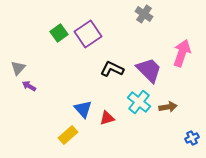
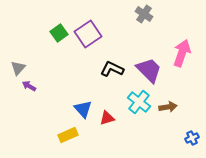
yellow rectangle: rotated 18 degrees clockwise
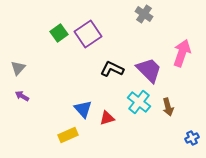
purple arrow: moved 7 px left, 10 px down
brown arrow: rotated 84 degrees clockwise
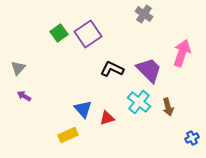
purple arrow: moved 2 px right
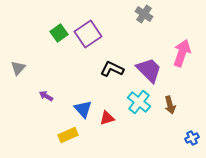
purple arrow: moved 22 px right
brown arrow: moved 2 px right, 2 px up
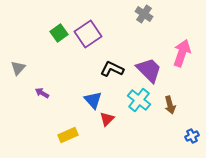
purple arrow: moved 4 px left, 3 px up
cyan cross: moved 2 px up
blue triangle: moved 10 px right, 9 px up
red triangle: moved 1 px down; rotated 28 degrees counterclockwise
blue cross: moved 2 px up
